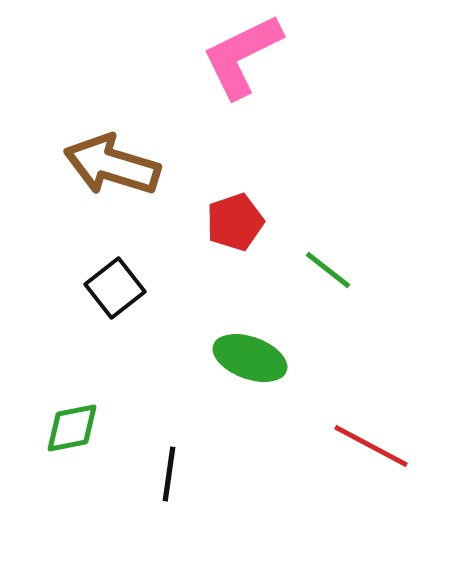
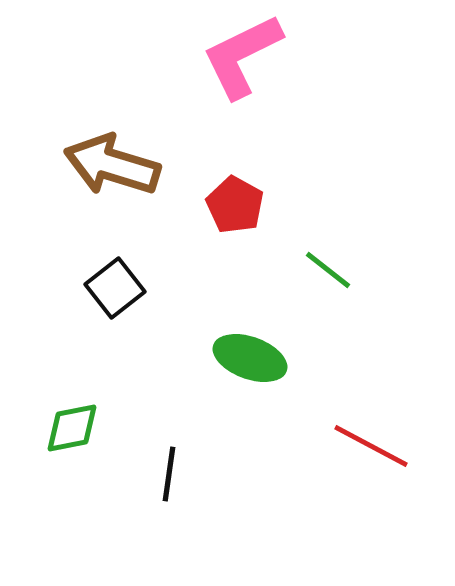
red pentagon: moved 17 px up; rotated 24 degrees counterclockwise
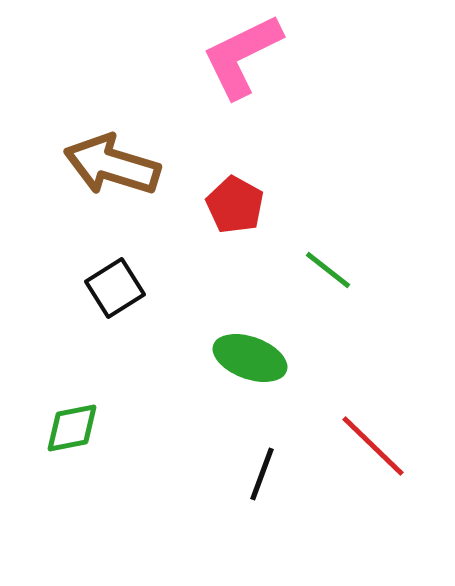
black square: rotated 6 degrees clockwise
red line: moved 2 px right; rotated 16 degrees clockwise
black line: moved 93 px right; rotated 12 degrees clockwise
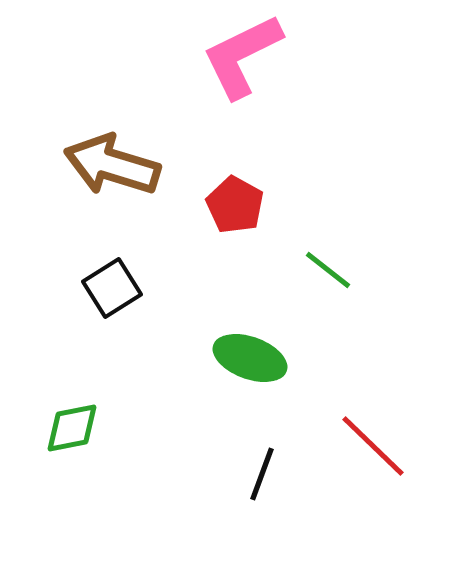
black square: moved 3 px left
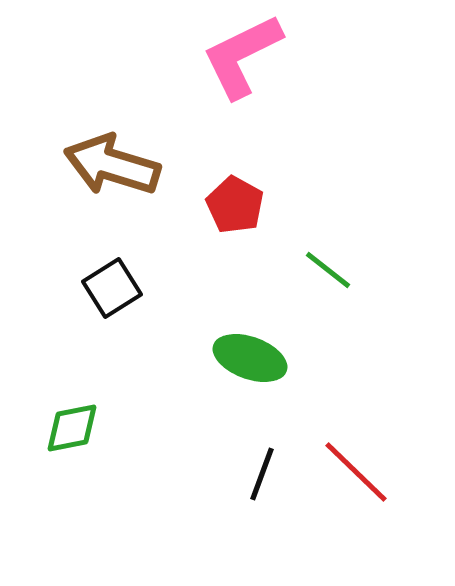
red line: moved 17 px left, 26 px down
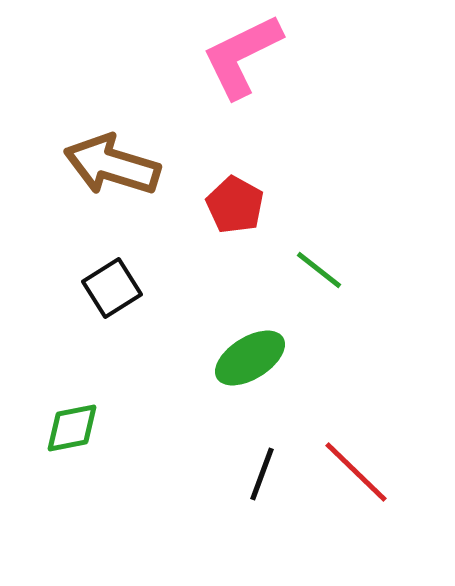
green line: moved 9 px left
green ellipse: rotated 52 degrees counterclockwise
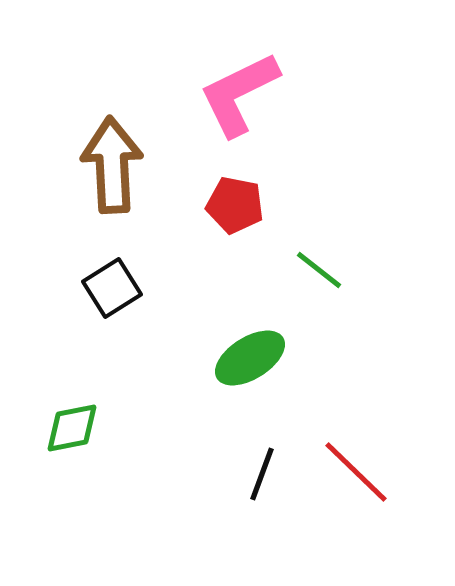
pink L-shape: moved 3 px left, 38 px down
brown arrow: rotated 70 degrees clockwise
red pentagon: rotated 18 degrees counterclockwise
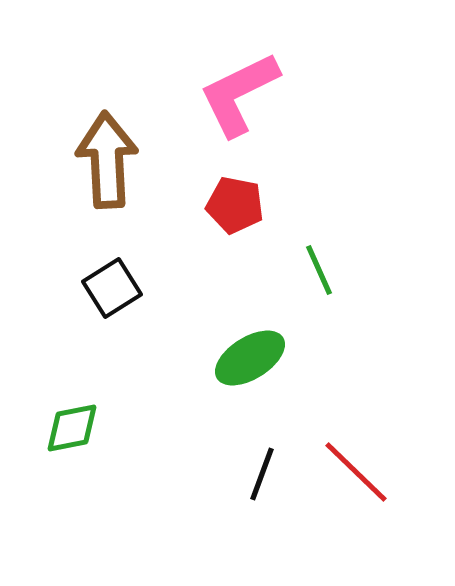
brown arrow: moved 5 px left, 5 px up
green line: rotated 28 degrees clockwise
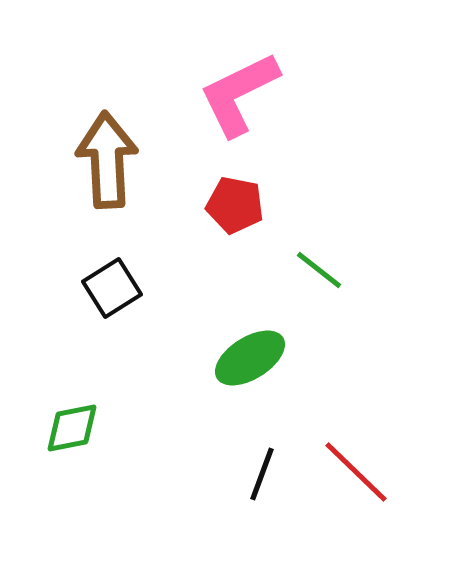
green line: rotated 28 degrees counterclockwise
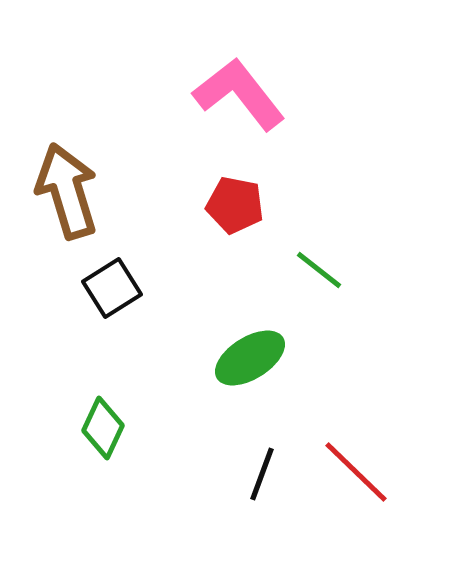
pink L-shape: rotated 78 degrees clockwise
brown arrow: moved 40 px left, 31 px down; rotated 14 degrees counterclockwise
green diamond: moved 31 px right; rotated 54 degrees counterclockwise
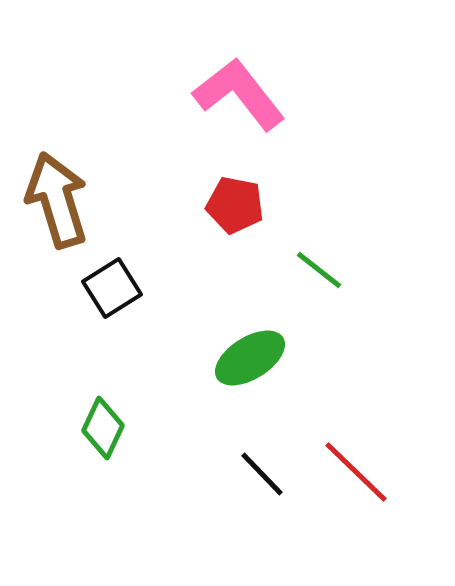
brown arrow: moved 10 px left, 9 px down
black line: rotated 64 degrees counterclockwise
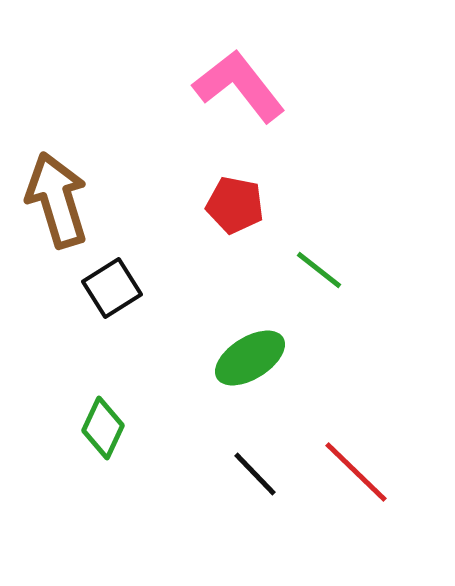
pink L-shape: moved 8 px up
black line: moved 7 px left
